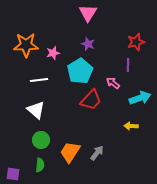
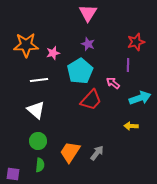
green circle: moved 3 px left, 1 px down
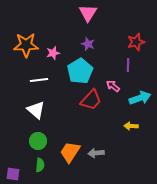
pink arrow: moved 3 px down
gray arrow: moved 1 px left; rotated 133 degrees counterclockwise
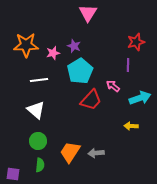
purple star: moved 14 px left, 2 px down
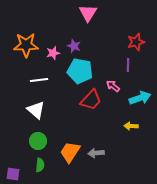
cyan pentagon: rotated 30 degrees counterclockwise
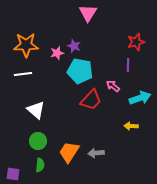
pink star: moved 4 px right
white line: moved 16 px left, 6 px up
orange trapezoid: moved 1 px left
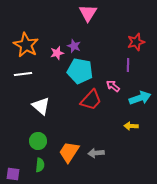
orange star: rotated 30 degrees clockwise
white triangle: moved 5 px right, 4 px up
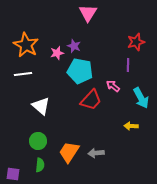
cyan arrow: moved 1 px right; rotated 80 degrees clockwise
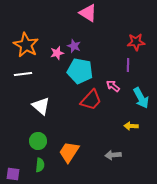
pink triangle: rotated 30 degrees counterclockwise
red star: rotated 12 degrees clockwise
gray arrow: moved 17 px right, 2 px down
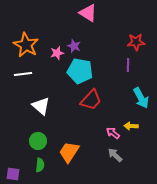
pink arrow: moved 47 px down
gray arrow: moved 2 px right; rotated 49 degrees clockwise
